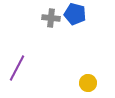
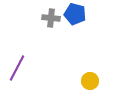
yellow circle: moved 2 px right, 2 px up
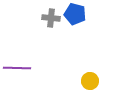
purple line: rotated 64 degrees clockwise
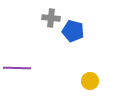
blue pentagon: moved 2 px left, 17 px down
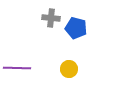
blue pentagon: moved 3 px right, 3 px up
yellow circle: moved 21 px left, 12 px up
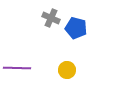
gray cross: rotated 18 degrees clockwise
yellow circle: moved 2 px left, 1 px down
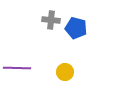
gray cross: moved 2 px down; rotated 18 degrees counterclockwise
yellow circle: moved 2 px left, 2 px down
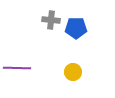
blue pentagon: rotated 15 degrees counterclockwise
yellow circle: moved 8 px right
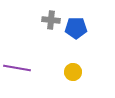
purple line: rotated 8 degrees clockwise
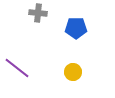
gray cross: moved 13 px left, 7 px up
purple line: rotated 28 degrees clockwise
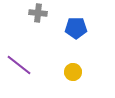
purple line: moved 2 px right, 3 px up
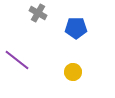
gray cross: rotated 24 degrees clockwise
purple line: moved 2 px left, 5 px up
